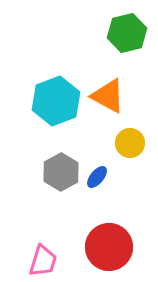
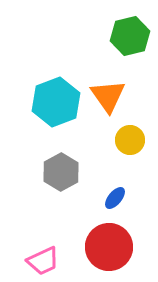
green hexagon: moved 3 px right, 3 px down
orange triangle: rotated 27 degrees clockwise
cyan hexagon: moved 1 px down
yellow circle: moved 3 px up
blue ellipse: moved 18 px right, 21 px down
pink trapezoid: rotated 48 degrees clockwise
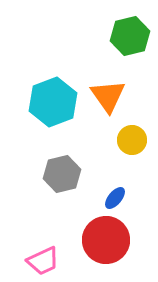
cyan hexagon: moved 3 px left
yellow circle: moved 2 px right
gray hexagon: moved 1 px right, 2 px down; rotated 15 degrees clockwise
red circle: moved 3 px left, 7 px up
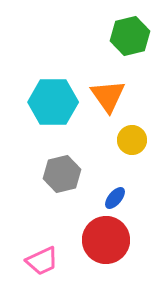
cyan hexagon: rotated 21 degrees clockwise
pink trapezoid: moved 1 px left
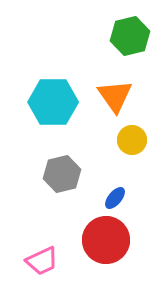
orange triangle: moved 7 px right
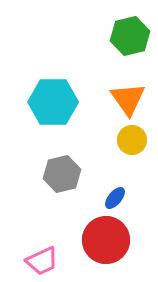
orange triangle: moved 13 px right, 3 px down
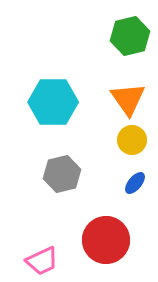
blue ellipse: moved 20 px right, 15 px up
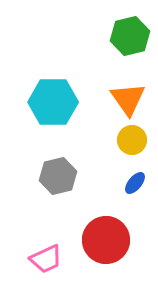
gray hexagon: moved 4 px left, 2 px down
pink trapezoid: moved 4 px right, 2 px up
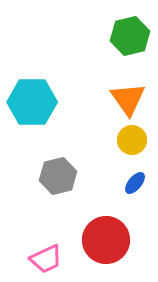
cyan hexagon: moved 21 px left
